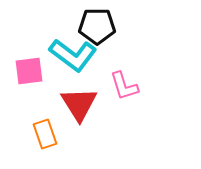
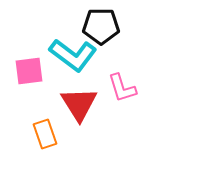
black pentagon: moved 4 px right
pink L-shape: moved 2 px left, 2 px down
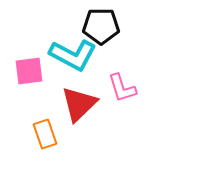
cyan L-shape: rotated 9 degrees counterclockwise
red triangle: rotated 18 degrees clockwise
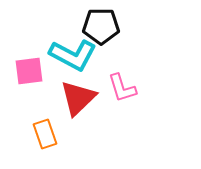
red triangle: moved 1 px left, 6 px up
